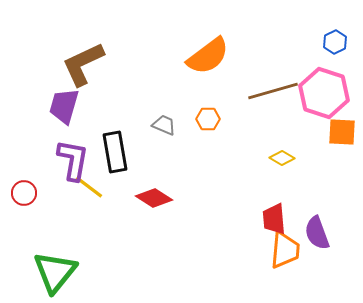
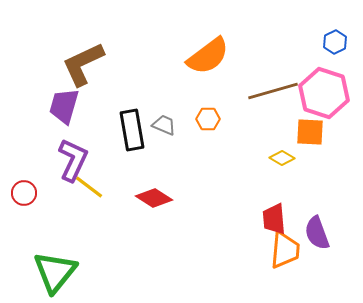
orange square: moved 32 px left
black rectangle: moved 17 px right, 22 px up
purple L-shape: rotated 15 degrees clockwise
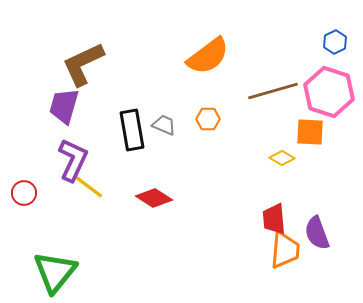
pink hexagon: moved 5 px right, 1 px up
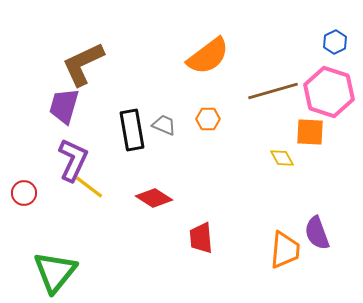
yellow diamond: rotated 30 degrees clockwise
red trapezoid: moved 73 px left, 19 px down
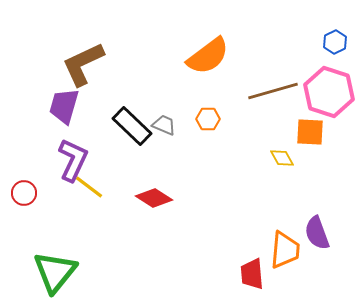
black rectangle: moved 4 px up; rotated 36 degrees counterclockwise
red trapezoid: moved 51 px right, 36 px down
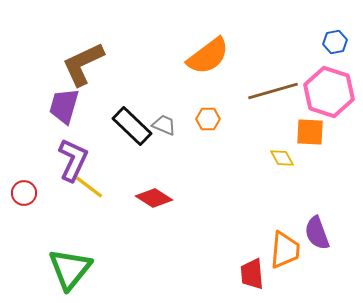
blue hexagon: rotated 15 degrees clockwise
green triangle: moved 15 px right, 3 px up
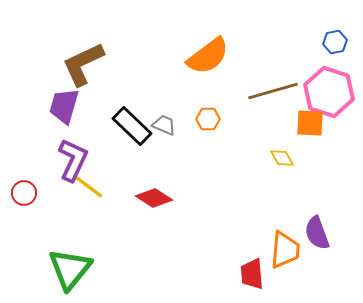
orange square: moved 9 px up
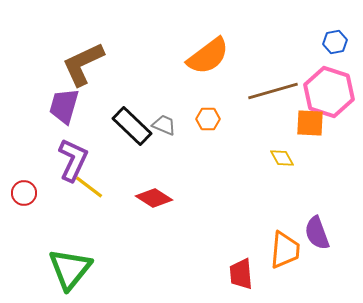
red trapezoid: moved 11 px left
